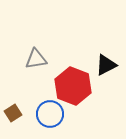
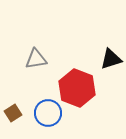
black triangle: moved 5 px right, 6 px up; rotated 10 degrees clockwise
red hexagon: moved 4 px right, 2 px down
blue circle: moved 2 px left, 1 px up
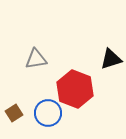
red hexagon: moved 2 px left, 1 px down
brown square: moved 1 px right
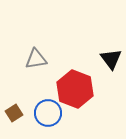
black triangle: rotated 50 degrees counterclockwise
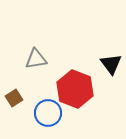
black triangle: moved 5 px down
brown square: moved 15 px up
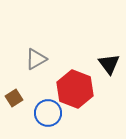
gray triangle: rotated 20 degrees counterclockwise
black triangle: moved 2 px left
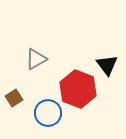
black triangle: moved 2 px left, 1 px down
red hexagon: moved 3 px right
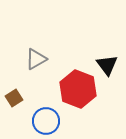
blue circle: moved 2 px left, 8 px down
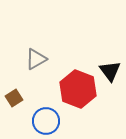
black triangle: moved 3 px right, 6 px down
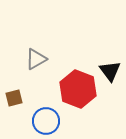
brown square: rotated 18 degrees clockwise
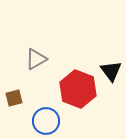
black triangle: moved 1 px right
